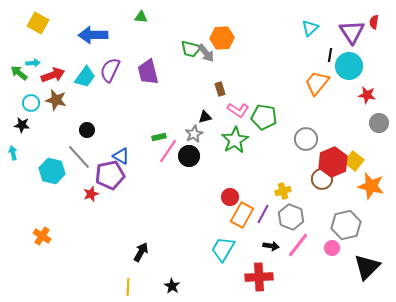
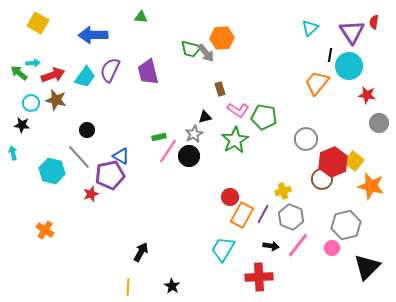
orange cross at (42, 236): moved 3 px right, 6 px up
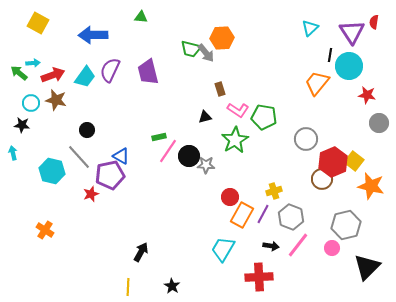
gray star at (194, 134): moved 12 px right, 31 px down; rotated 30 degrees clockwise
yellow cross at (283, 191): moved 9 px left
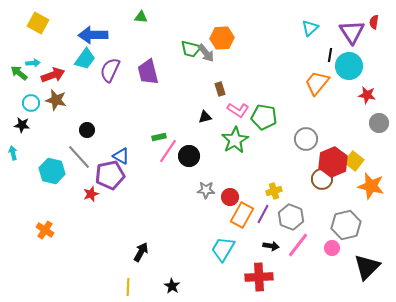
cyan trapezoid at (85, 77): moved 18 px up
gray star at (206, 165): moved 25 px down
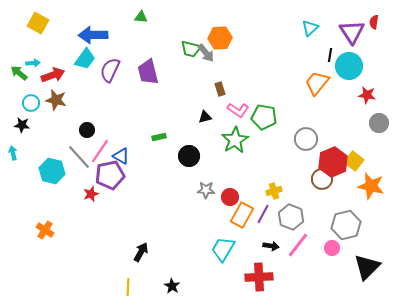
orange hexagon at (222, 38): moved 2 px left
pink line at (168, 151): moved 68 px left
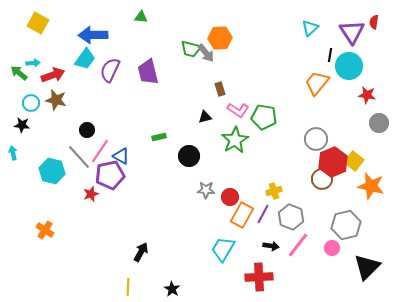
gray circle at (306, 139): moved 10 px right
black star at (172, 286): moved 3 px down
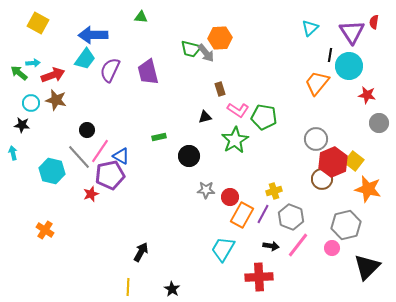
orange star at (371, 186): moved 3 px left, 3 px down
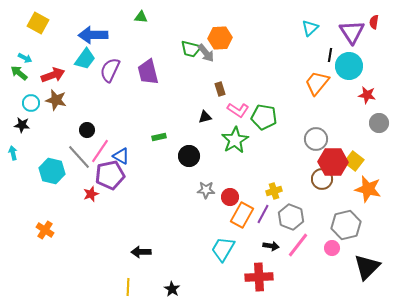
cyan arrow at (33, 63): moved 8 px left, 5 px up; rotated 32 degrees clockwise
red hexagon at (333, 162): rotated 24 degrees clockwise
black arrow at (141, 252): rotated 120 degrees counterclockwise
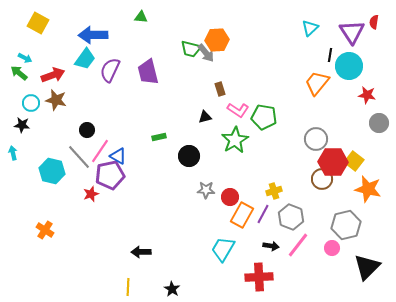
orange hexagon at (220, 38): moved 3 px left, 2 px down
blue triangle at (121, 156): moved 3 px left
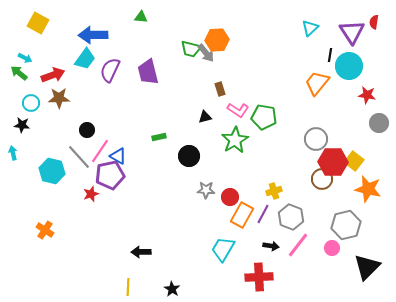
brown star at (56, 100): moved 3 px right, 2 px up; rotated 15 degrees counterclockwise
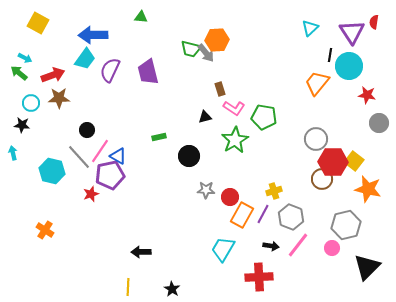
pink L-shape at (238, 110): moved 4 px left, 2 px up
